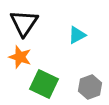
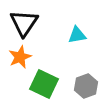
cyan triangle: rotated 18 degrees clockwise
orange star: rotated 30 degrees clockwise
gray hexagon: moved 4 px left, 1 px up
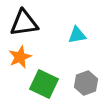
black triangle: rotated 48 degrees clockwise
gray hexagon: moved 3 px up
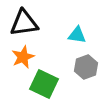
cyan triangle: rotated 18 degrees clockwise
orange star: moved 3 px right
gray hexagon: moved 16 px up
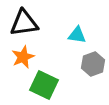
gray hexagon: moved 7 px right, 3 px up
green square: moved 1 px down
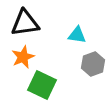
black triangle: moved 1 px right
green square: moved 2 px left
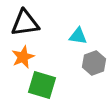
cyan triangle: moved 1 px right, 1 px down
gray hexagon: moved 1 px right, 1 px up
green square: rotated 8 degrees counterclockwise
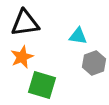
orange star: moved 1 px left
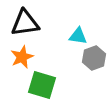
gray hexagon: moved 5 px up
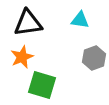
black triangle: moved 3 px right
cyan triangle: moved 2 px right, 16 px up
